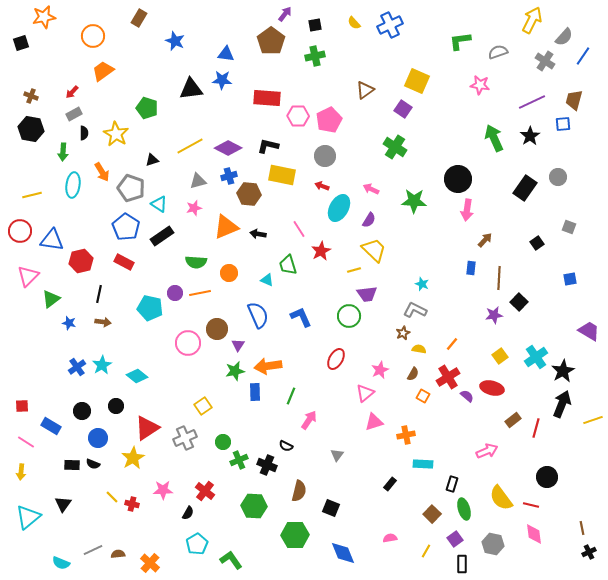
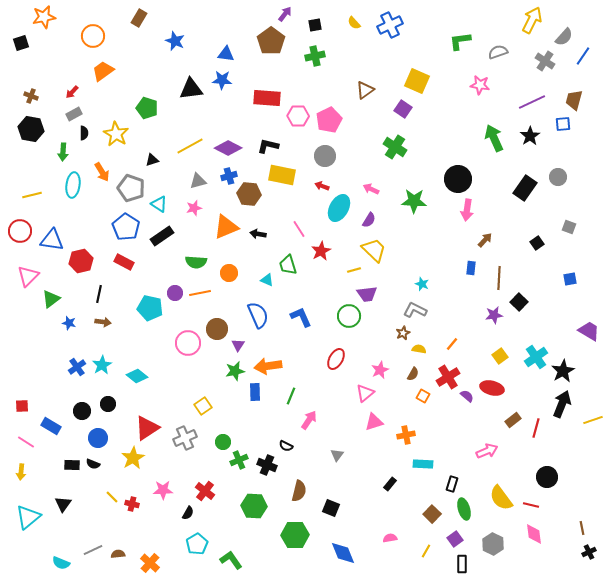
black circle at (116, 406): moved 8 px left, 2 px up
gray hexagon at (493, 544): rotated 15 degrees clockwise
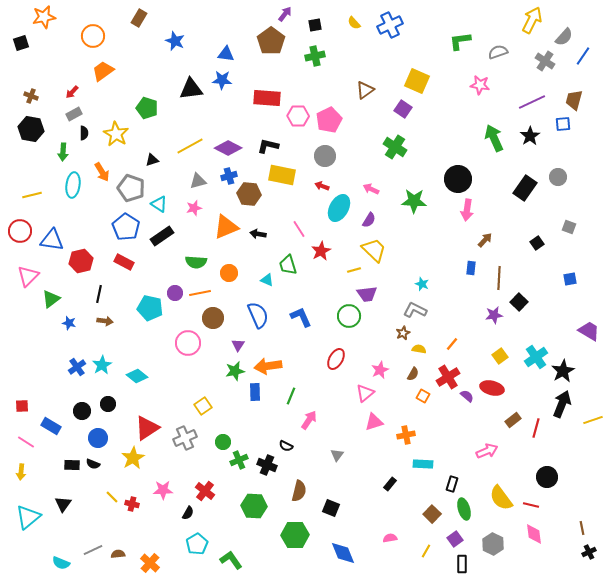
brown arrow at (103, 322): moved 2 px right, 1 px up
brown circle at (217, 329): moved 4 px left, 11 px up
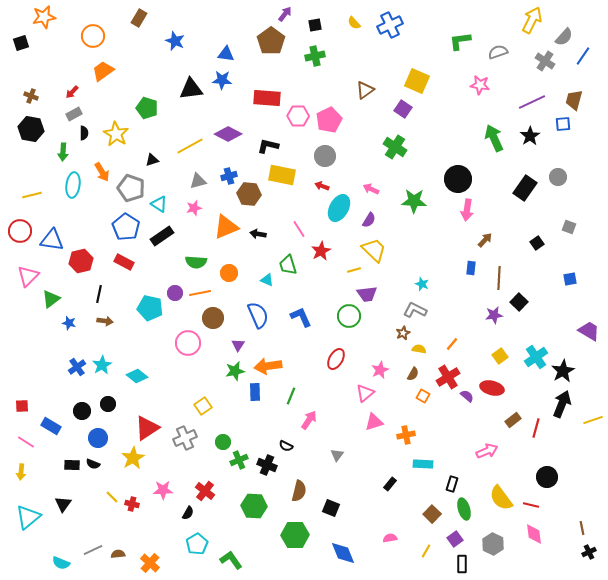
purple diamond at (228, 148): moved 14 px up
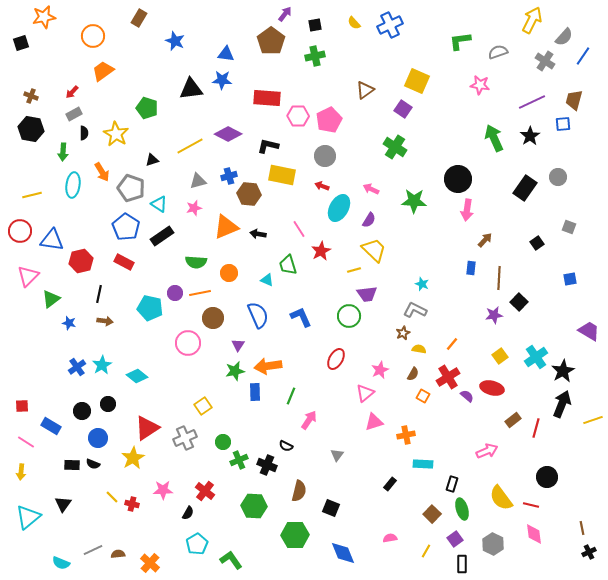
green ellipse at (464, 509): moved 2 px left
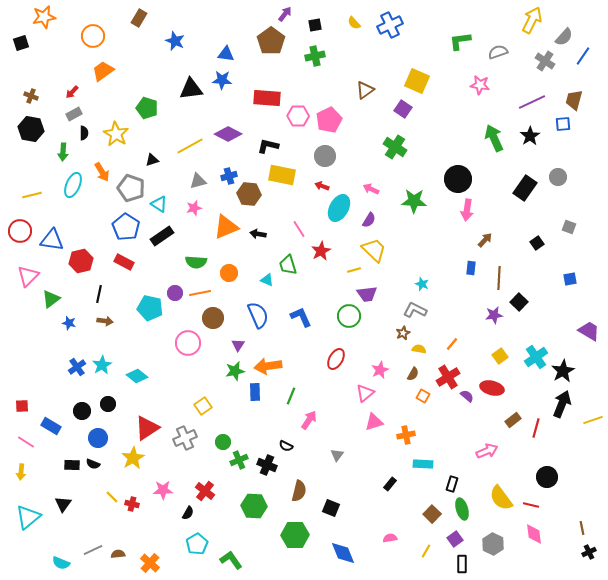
cyan ellipse at (73, 185): rotated 15 degrees clockwise
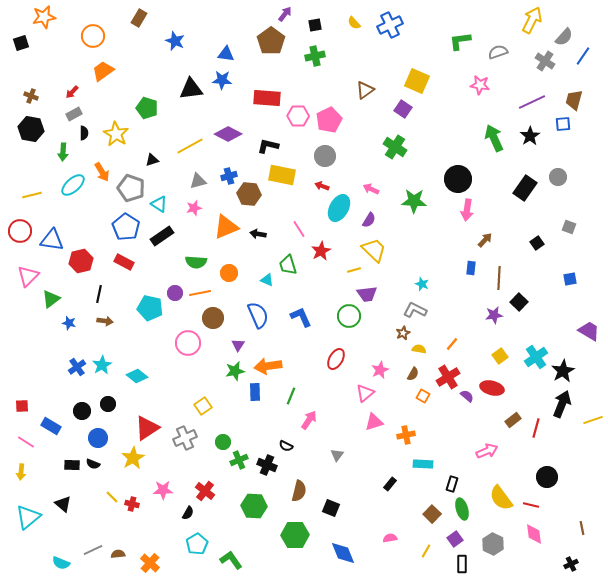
cyan ellipse at (73, 185): rotated 25 degrees clockwise
black triangle at (63, 504): rotated 24 degrees counterclockwise
black cross at (589, 552): moved 18 px left, 12 px down
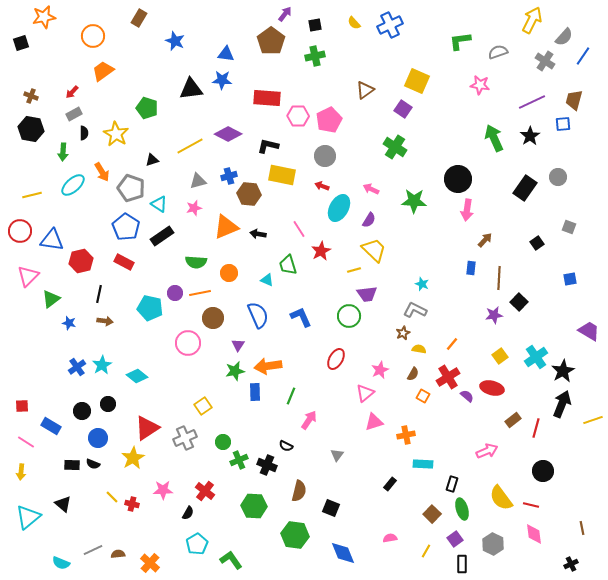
black circle at (547, 477): moved 4 px left, 6 px up
green hexagon at (295, 535): rotated 8 degrees clockwise
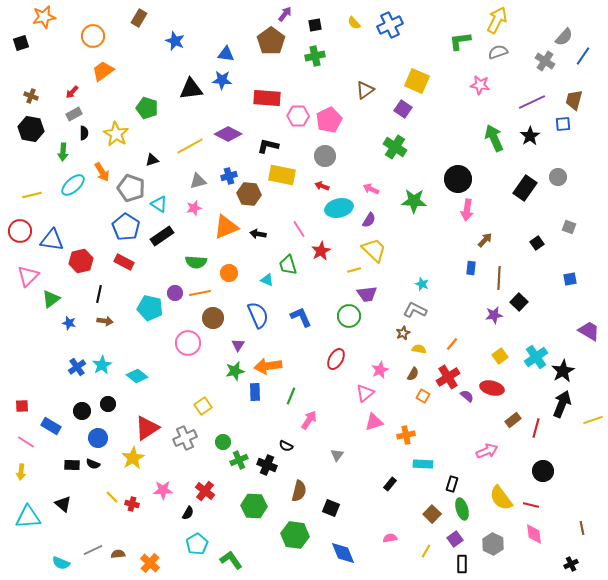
yellow arrow at (532, 20): moved 35 px left
cyan ellipse at (339, 208): rotated 48 degrees clockwise
cyan triangle at (28, 517): rotated 36 degrees clockwise
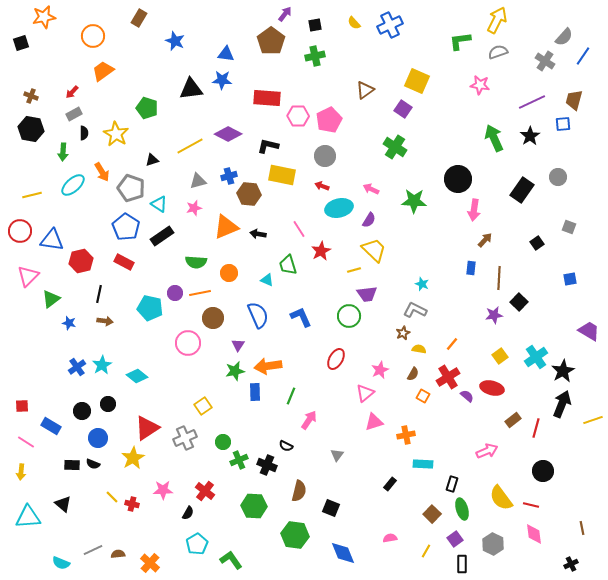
black rectangle at (525, 188): moved 3 px left, 2 px down
pink arrow at (467, 210): moved 7 px right
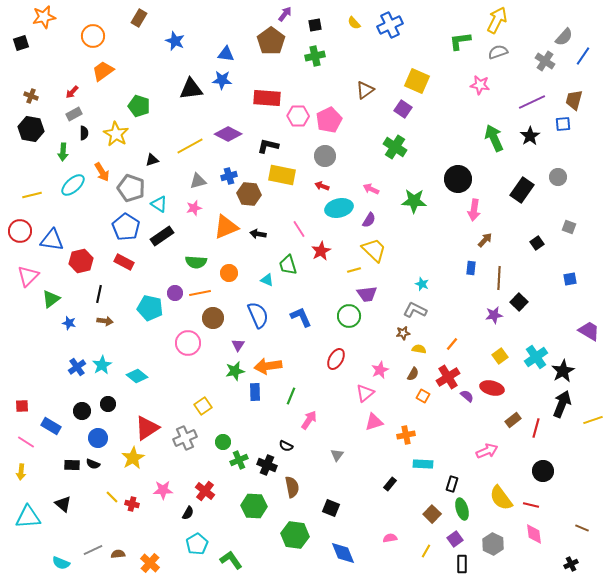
green pentagon at (147, 108): moved 8 px left, 2 px up
brown star at (403, 333): rotated 16 degrees clockwise
brown semicircle at (299, 491): moved 7 px left, 4 px up; rotated 25 degrees counterclockwise
brown line at (582, 528): rotated 56 degrees counterclockwise
